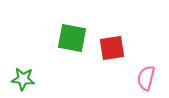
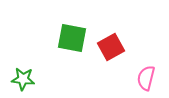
red square: moved 1 px left, 1 px up; rotated 20 degrees counterclockwise
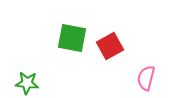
red square: moved 1 px left, 1 px up
green star: moved 4 px right, 4 px down
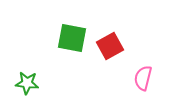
pink semicircle: moved 3 px left
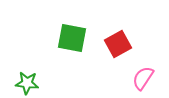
red square: moved 8 px right, 2 px up
pink semicircle: rotated 20 degrees clockwise
